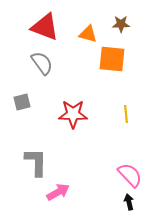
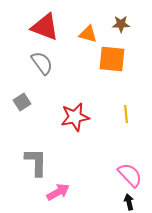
gray square: rotated 18 degrees counterclockwise
red star: moved 2 px right, 3 px down; rotated 12 degrees counterclockwise
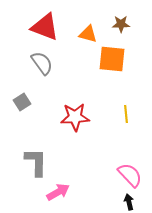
red star: rotated 8 degrees clockwise
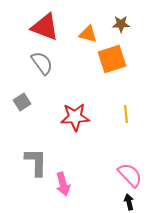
orange square: rotated 24 degrees counterclockwise
pink arrow: moved 5 px right, 8 px up; rotated 105 degrees clockwise
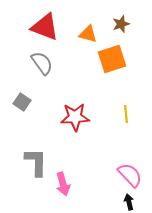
brown star: rotated 18 degrees counterclockwise
gray square: rotated 24 degrees counterclockwise
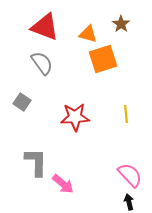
brown star: rotated 18 degrees counterclockwise
orange square: moved 9 px left
pink arrow: rotated 35 degrees counterclockwise
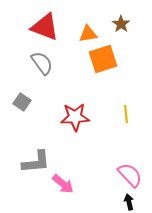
orange triangle: rotated 24 degrees counterclockwise
gray L-shape: rotated 84 degrees clockwise
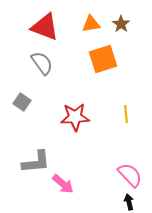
orange triangle: moved 3 px right, 10 px up
